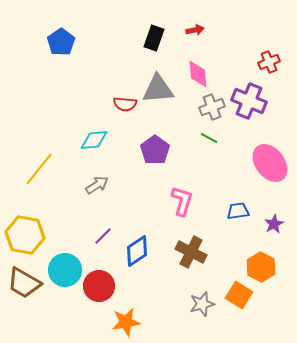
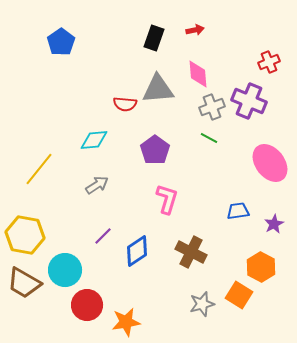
pink L-shape: moved 15 px left, 2 px up
red circle: moved 12 px left, 19 px down
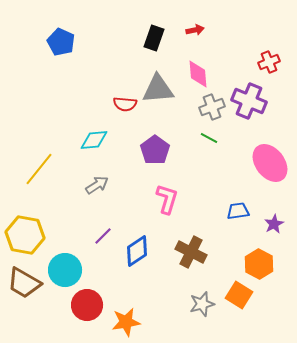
blue pentagon: rotated 12 degrees counterclockwise
orange hexagon: moved 2 px left, 3 px up
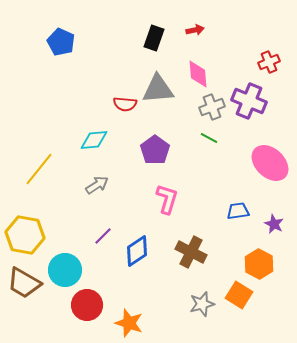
pink ellipse: rotated 9 degrees counterclockwise
purple star: rotated 18 degrees counterclockwise
orange star: moved 3 px right, 1 px down; rotated 28 degrees clockwise
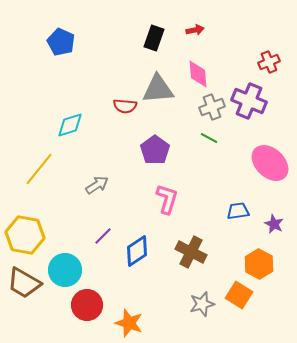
red semicircle: moved 2 px down
cyan diamond: moved 24 px left, 15 px up; rotated 12 degrees counterclockwise
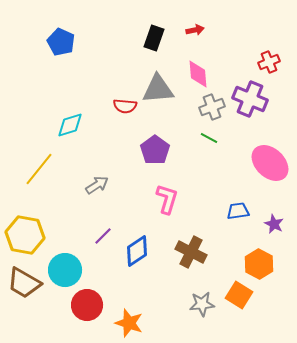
purple cross: moved 1 px right, 2 px up
gray star: rotated 10 degrees clockwise
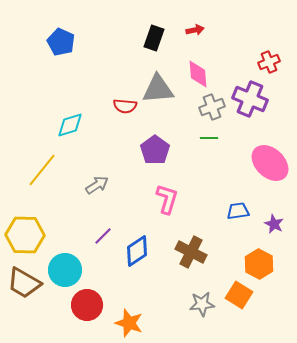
green line: rotated 30 degrees counterclockwise
yellow line: moved 3 px right, 1 px down
yellow hexagon: rotated 9 degrees counterclockwise
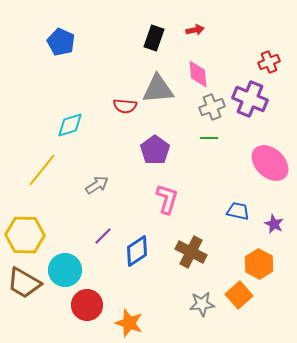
blue trapezoid: rotated 20 degrees clockwise
orange square: rotated 16 degrees clockwise
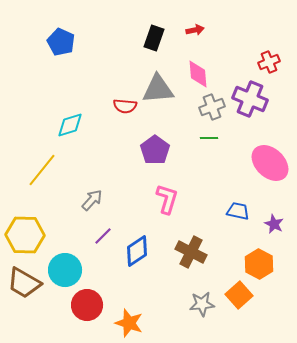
gray arrow: moved 5 px left, 15 px down; rotated 15 degrees counterclockwise
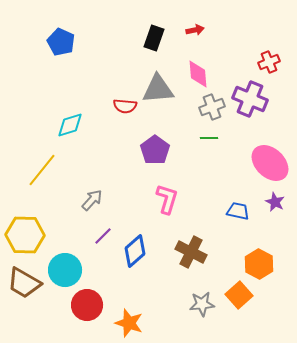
purple star: moved 1 px right, 22 px up
blue diamond: moved 2 px left; rotated 8 degrees counterclockwise
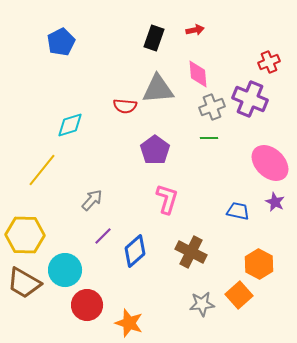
blue pentagon: rotated 20 degrees clockwise
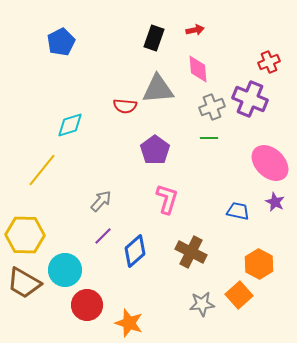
pink diamond: moved 5 px up
gray arrow: moved 9 px right, 1 px down
